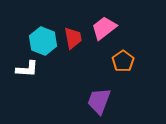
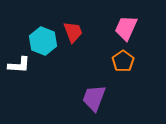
pink trapezoid: moved 22 px right; rotated 28 degrees counterclockwise
red trapezoid: moved 6 px up; rotated 10 degrees counterclockwise
white L-shape: moved 8 px left, 4 px up
purple trapezoid: moved 5 px left, 3 px up
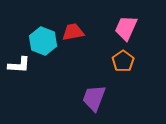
red trapezoid: rotated 80 degrees counterclockwise
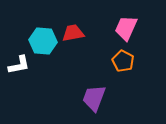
red trapezoid: moved 1 px down
cyan hexagon: rotated 16 degrees counterclockwise
orange pentagon: rotated 10 degrees counterclockwise
white L-shape: rotated 15 degrees counterclockwise
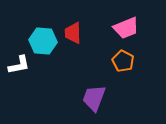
pink trapezoid: rotated 136 degrees counterclockwise
red trapezoid: rotated 80 degrees counterclockwise
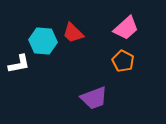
pink trapezoid: rotated 20 degrees counterclockwise
red trapezoid: rotated 45 degrees counterclockwise
white L-shape: moved 1 px up
purple trapezoid: rotated 132 degrees counterclockwise
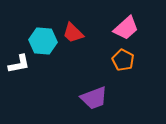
orange pentagon: moved 1 px up
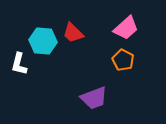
white L-shape: rotated 115 degrees clockwise
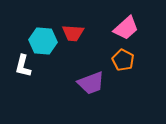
red trapezoid: rotated 40 degrees counterclockwise
white L-shape: moved 4 px right, 2 px down
purple trapezoid: moved 3 px left, 15 px up
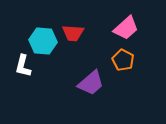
purple trapezoid: rotated 20 degrees counterclockwise
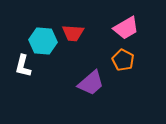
pink trapezoid: rotated 12 degrees clockwise
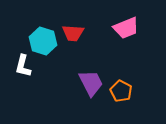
pink trapezoid: rotated 8 degrees clockwise
cyan hexagon: rotated 12 degrees clockwise
orange pentagon: moved 2 px left, 31 px down
purple trapezoid: rotated 76 degrees counterclockwise
